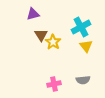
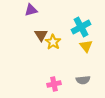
purple triangle: moved 2 px left, 4 px up
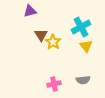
purple triangle: moved 1 px left, 1 px down
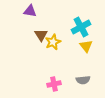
purple triangle: rotated 24 degrees clockwise
yellow star: rotated 14 degrees clockwise
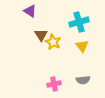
purple triangle: rotated 24 degrees clockwise
cyan cross: moved 2 px left, 5 px up; rotated 12 degrees clockwise
yellow star: rotated 21 degrees counterclockwise
yellow triangle: moved 4 px left
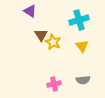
cyan cross: moved 2 px up
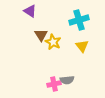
gray semicircle: moved 16 px left
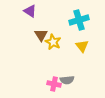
pink cross: rotated 24 degrees clockwise
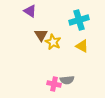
yellow triangle: rotated 24 degrees counterclockwise
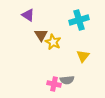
purple triangle: moved 2 px left, 4 px down
yellow triangle: moved 1 px right, 10 px down; rotated 40 degrees clockwise
